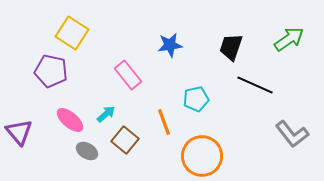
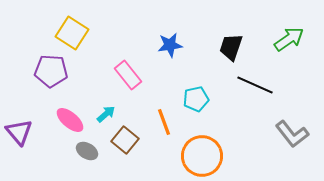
purple pentagon: rotated 8 degrees counterclockwise
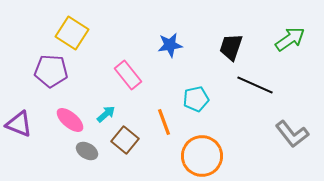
green arrow: moved 1 px right
purple triangle: moved 8 px up; rotated 28 degrees counterclockwise
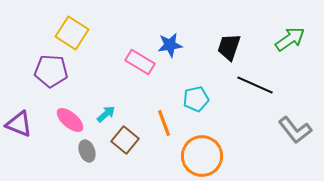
black trapezoid: moved 2 px left
pink rectangle: moved 12 px right, 13 px up; rotated 20 degrees counterclockwise
orange line: moved 1 px down
gray L-shape: moved 3 px right, 4 px up
gray ellipse: rotated 40 degrees clockwise
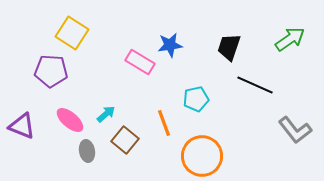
purple triangle: moved 3 px right, 2 px down
gray ellipse: rotated 10 degrees clockwise
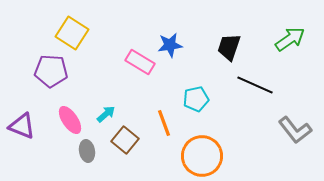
pink ellipse: rotated 16 degrees clockwise
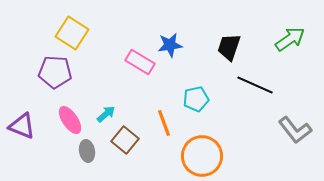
purple pentagon: moved 4 px right, 1 px down
